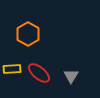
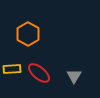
gray triangle: moved 3 px right
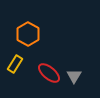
yellow rectangle: moved 3 px right, 5 px up; rotated 54 degrees counterclockwise
red ellipse: moved 10 px right
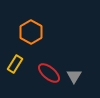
orange hexagon: moved 3 px right, 2 px up
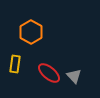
yellow rectangle: rotated 24 degrees counterclockwise
gray triangle: rotated 14 degrees counterclockwise
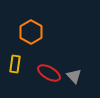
red ellipse: rotated 10 degrees counterclockwise
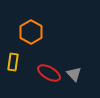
yellow rectangle: moved 2 px left, 2 px up
gray triangle: moved 2 px up
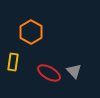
gray triangle: moved 3 px up
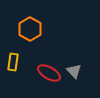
orange hexagon: moved 1 px left, 3 px up
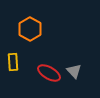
yellow rectangle: rotated 12 degrees counterclockwise
